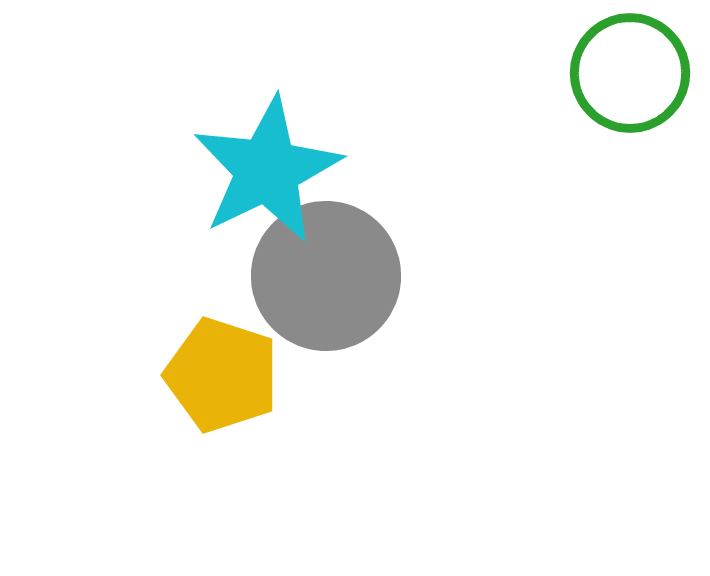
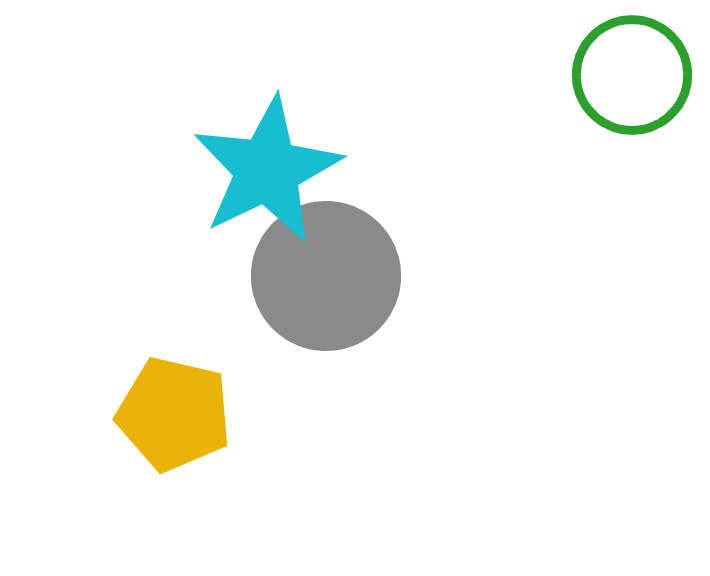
green circle: moved 2 px right, 2 px down
yellow pentagon: moved 48 px left, 39 px down; rotated 5 degrees counterclockwise
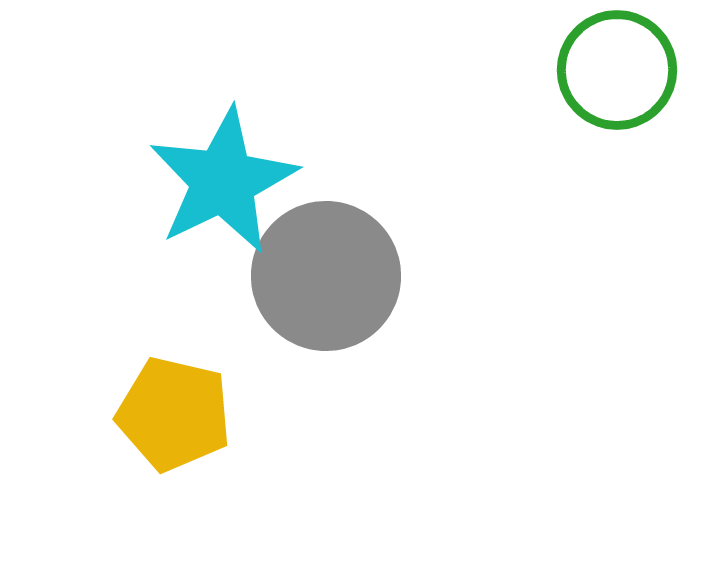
green circle: moved 15 px left, 5 px up
cyan star: moved 44 px left, 11 px down
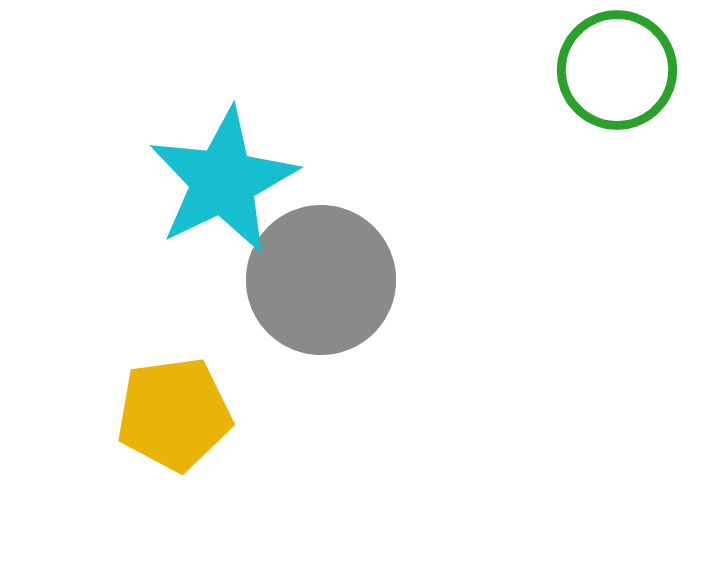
gray circle: moved 5 px left, 4 px down
yellow pentagon: rotated 21 degrees counterclockwise
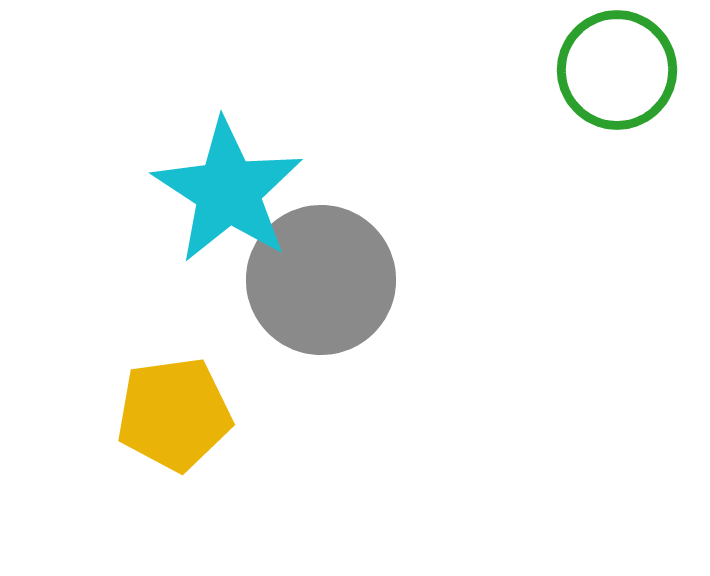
cyan star: moved 5 px right, 10 px down; rotated 13 degrees counterclockwise
